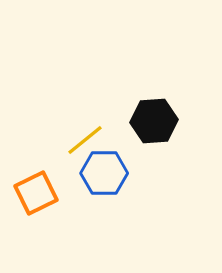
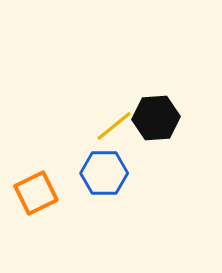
black hexagon: moved 2 px right, 3 px up
yellow line: moved 29 px right, 14 px up
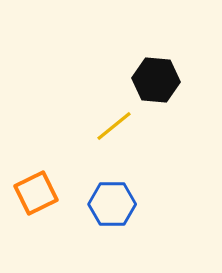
black hexagon: moved 38 px up; rotated 9 degrees clockwise
blue hexagon: moved 8 px right, 31 px down
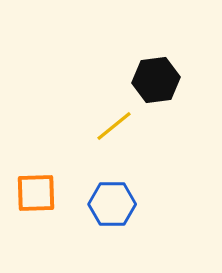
black hexagon: rotated 12 degrees counterclockwise
orange square: rotated 24 degrees clockwise
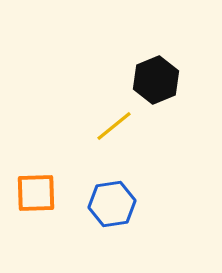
black hexagon: rotated 15 degrees counterclockwise
blue hexagon: rotated 9 degrees counterclockwise
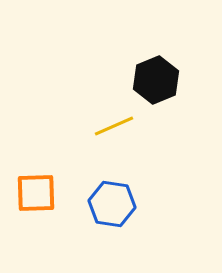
yellow line: rotated 15 degrees clockwise
blue hexagon: rotated 18 degrees clockwise
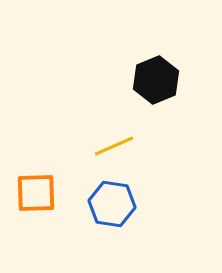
yellow line: moved 20 px down
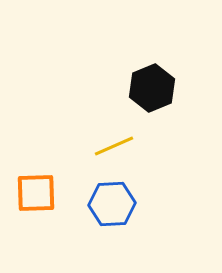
black hexagon: moved 4 px left, 8 px down
blue hexagon: rotated 12 degrees counterclockwise
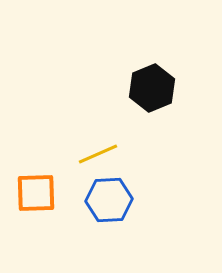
yellow line: moved 16 px left, 8 px down
blue hexagon: moved 3 px left, 4 px up
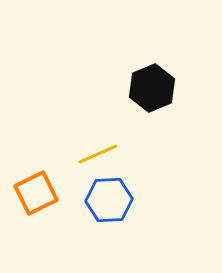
orange square: rotated 24 degrees counterclockwise
